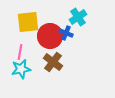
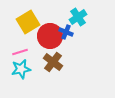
yellow square: rotated 25 degrees counterclockwise
blue cross: moved 1 px up
pink line: rotated 63 degrees clockwise
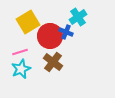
cyan star: rotated 12 degrees counterclockwise
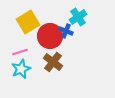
blue cross: moved 1 px up
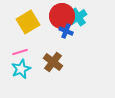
red circle: moved 12 px right, 20 px up
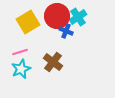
red circle: moved 5 px left
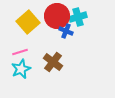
cyan cross: rotated 18 degrees clockwise
yellow square: rotated 10 degrees counterclockwise
